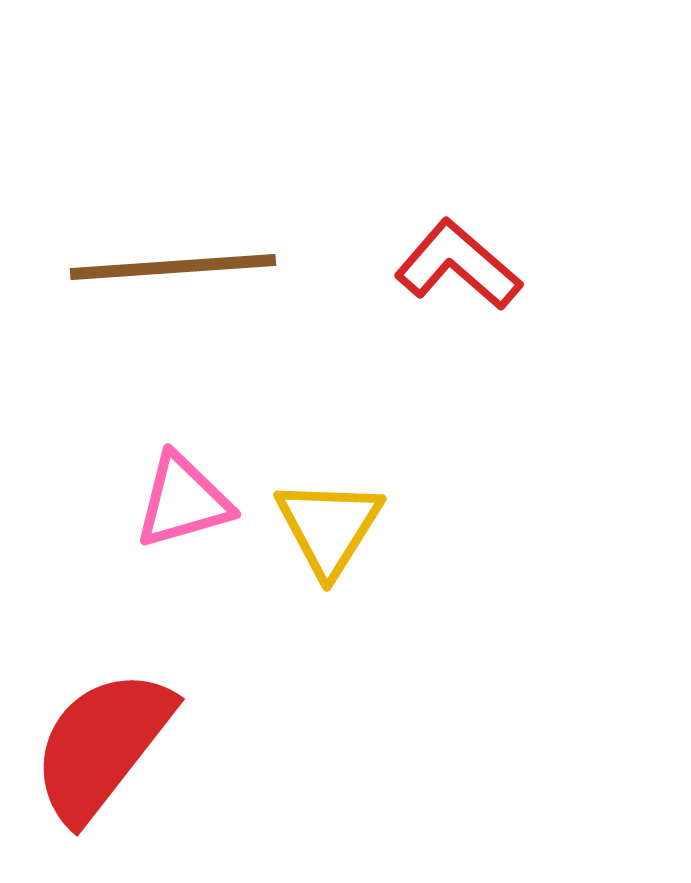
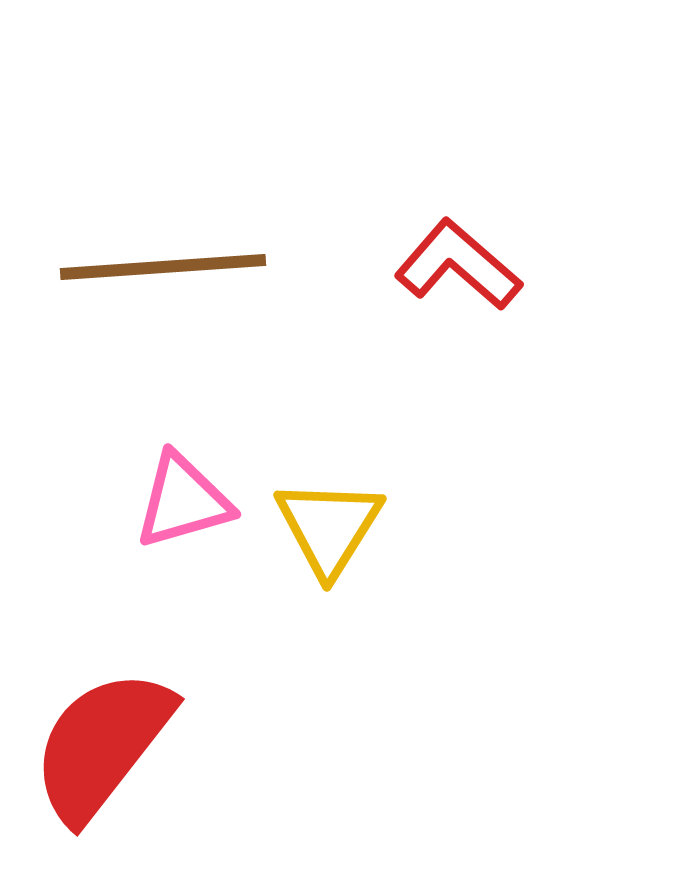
brown line: moved 10 px left
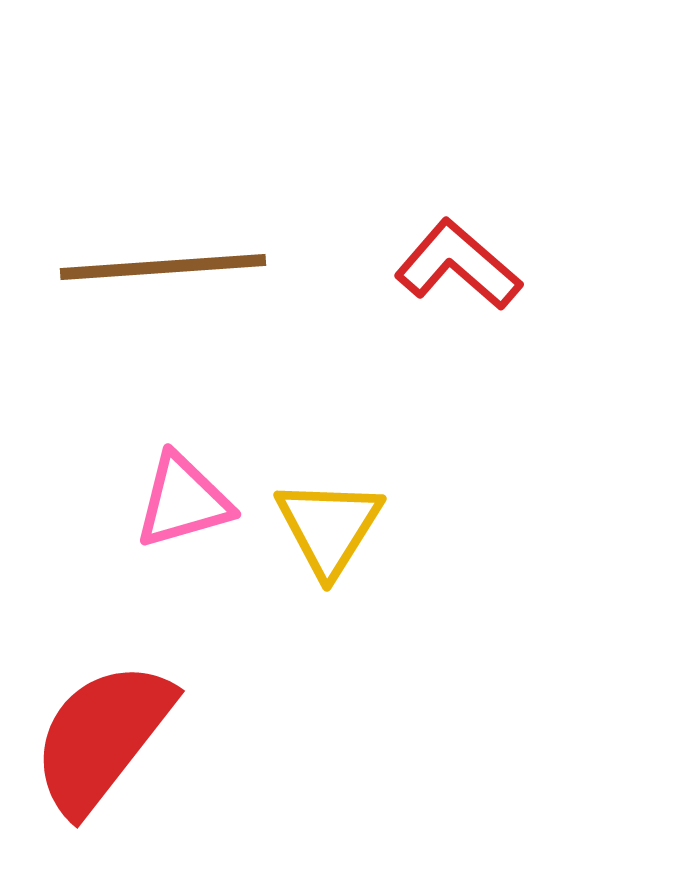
red semicircle: moved 8 px up
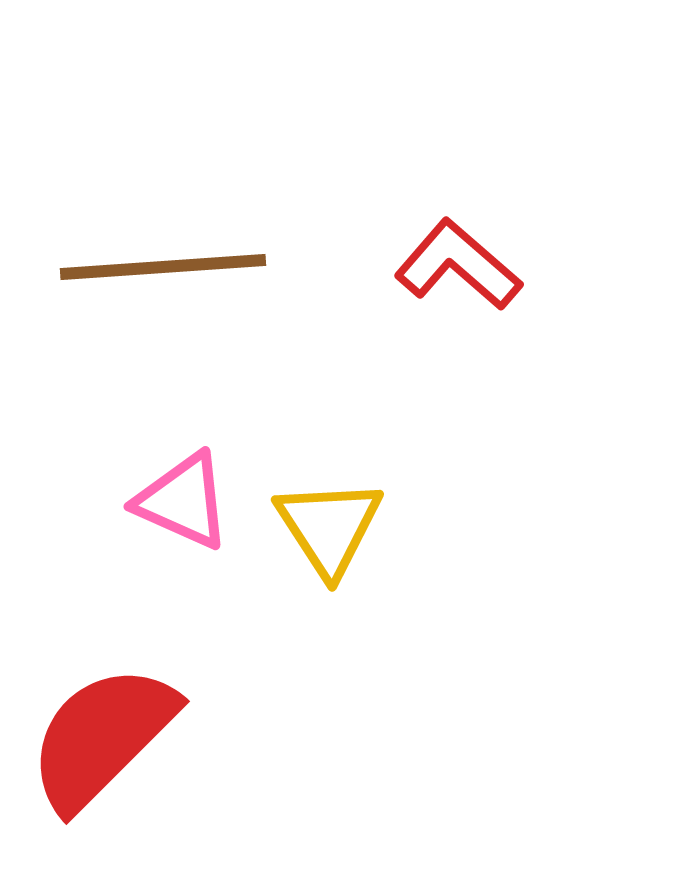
pink triangle: rotated 40 degrees clockwise
yellow triangle: rotated 5 degrees counterclockwise
red semicircle: rotated 7 degrees clockwise
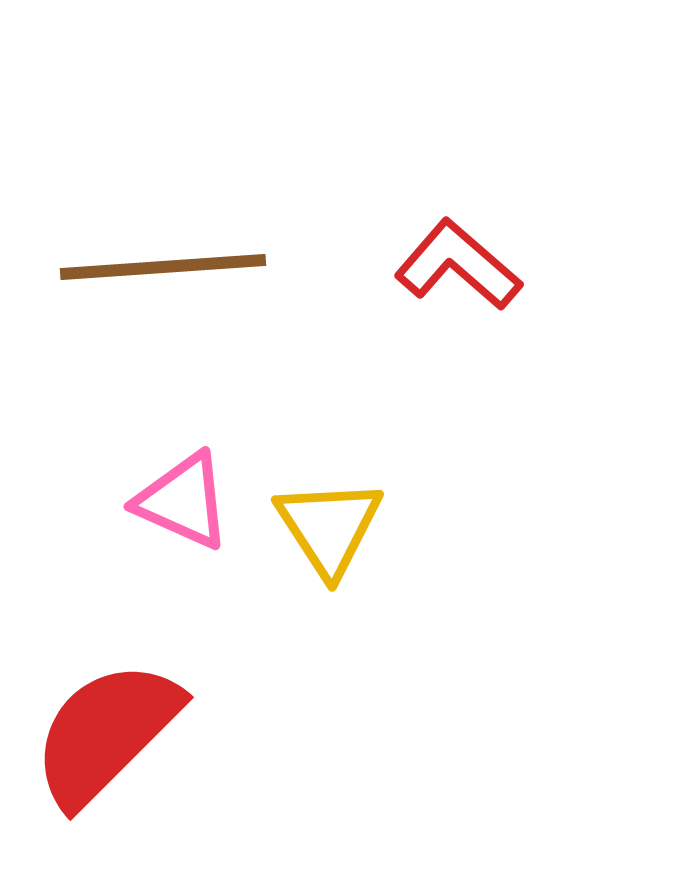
red semicircle: moved 4 px right, 4 px up
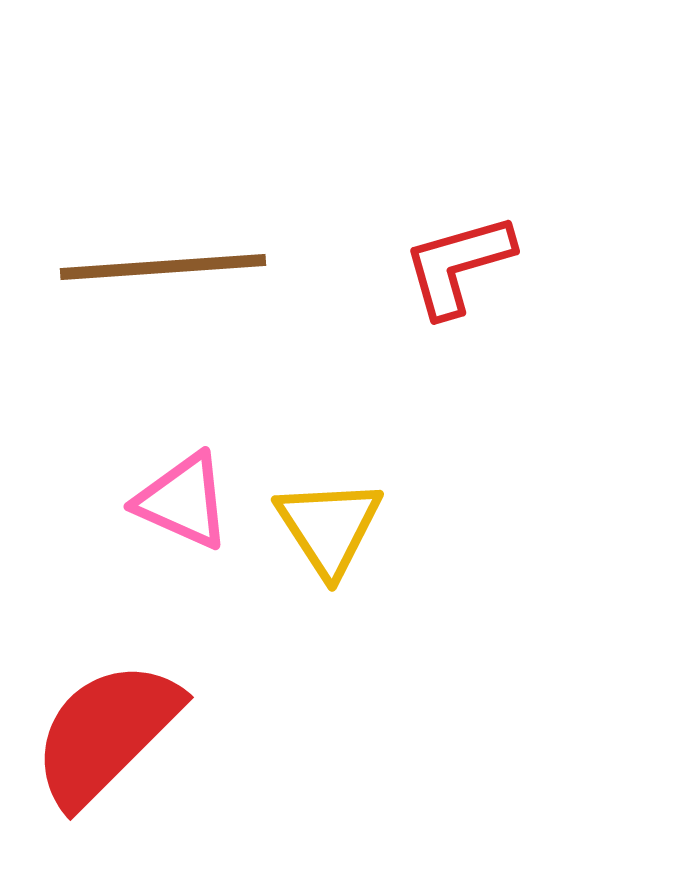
red L-shape: rotated 57 degrees counterclockwise
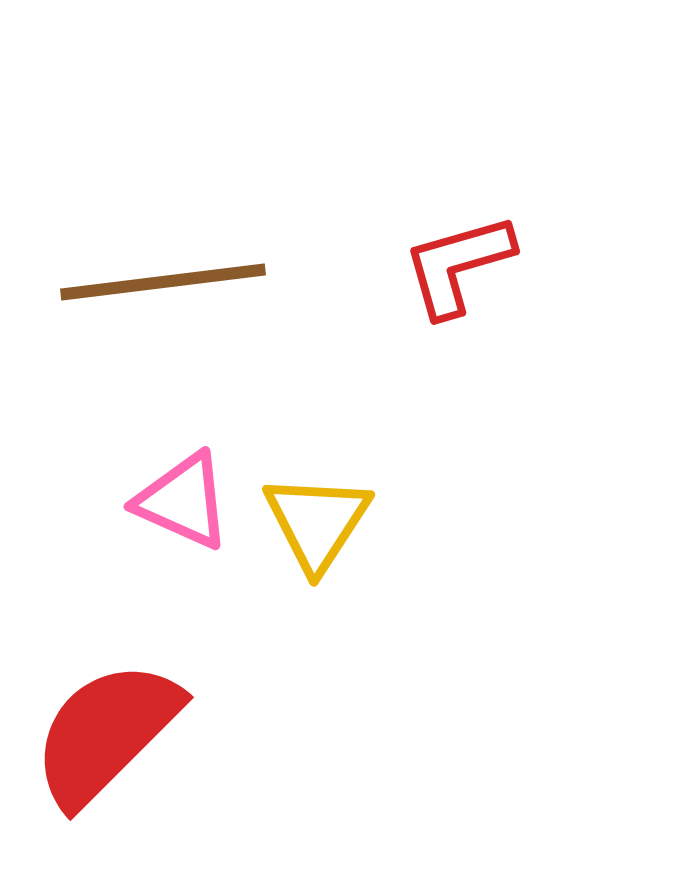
brown line: moved 15 px down; rotated 3 degrees counterclockwise
yellow triangle: moved 12 px left, 5 px up; rotated 6 degrees clockwise
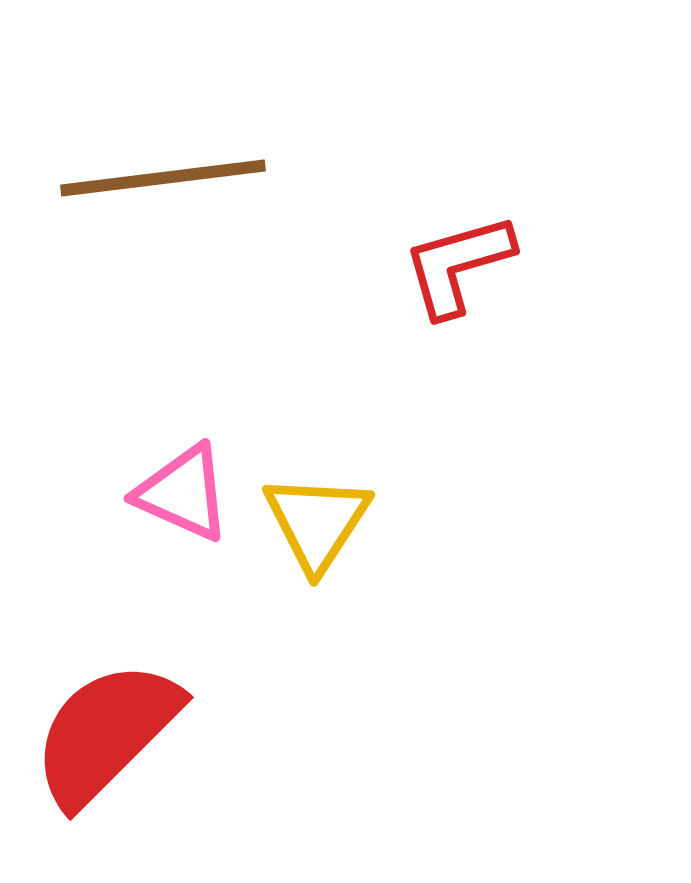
brown line: moved 104 px up
pink triangle: moved 8 px up
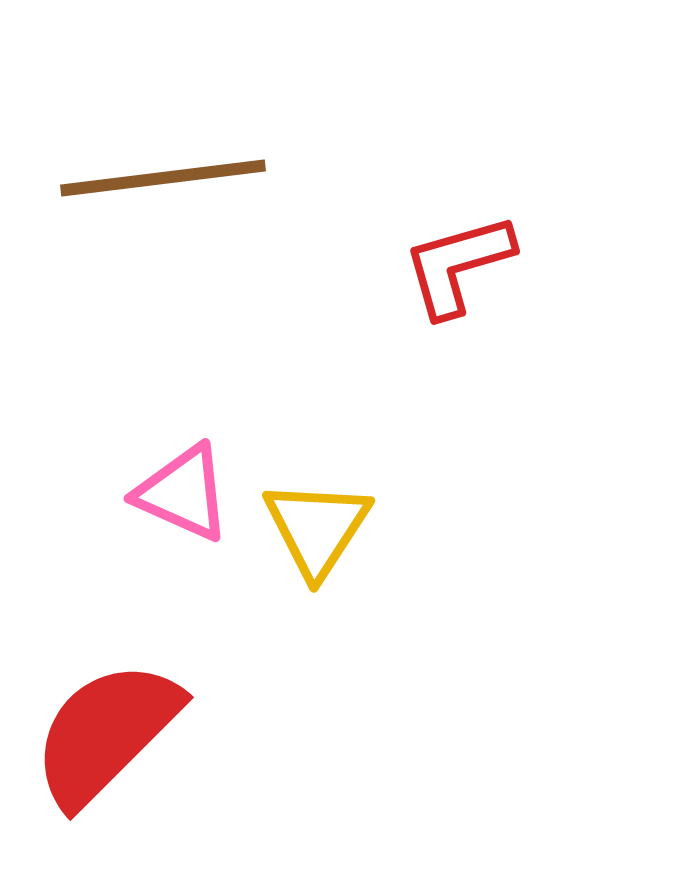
yellow triangle: moved 6 px down
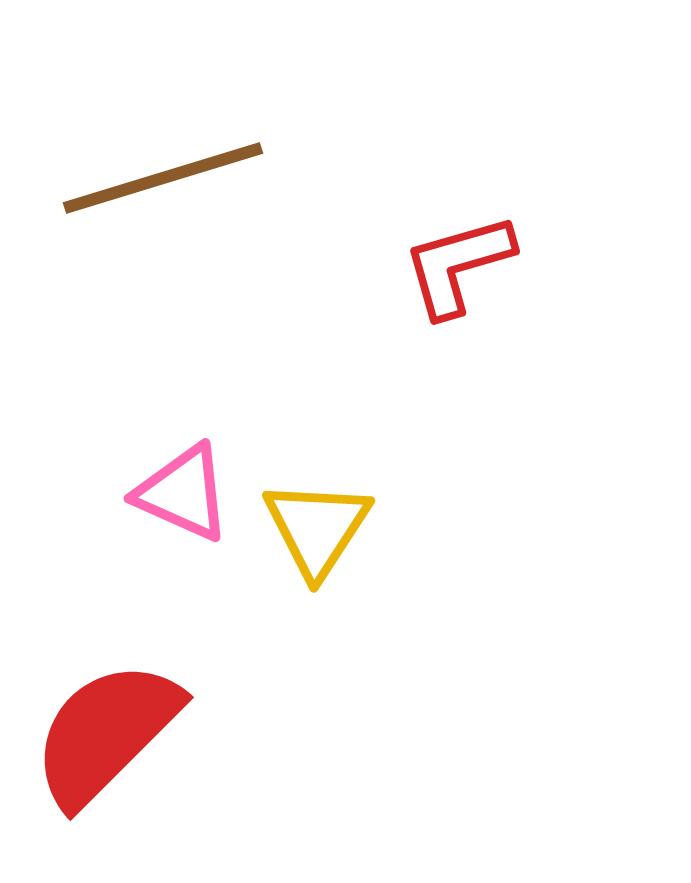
brown line: rotated 10 degrees counterclockwise
